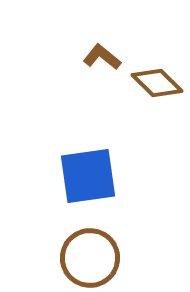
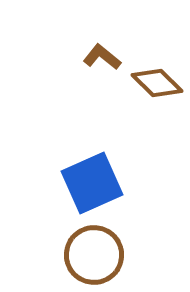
blue square: moved 4 px right, 7 px down; rotated 16 degrees counterclockwise
brown circle: moved 4 px right, 3 px up
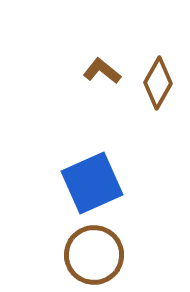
brown L-shape: moved 14 px down
brown diamond: moved 1 px right; rotated 75 degrees clockwise
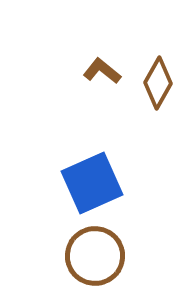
brown circle: moved 1 px right, 1 px down
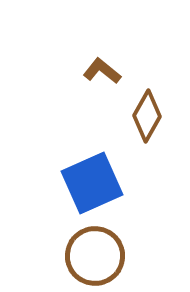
brown diamond: moved 11 px left, 33 px down
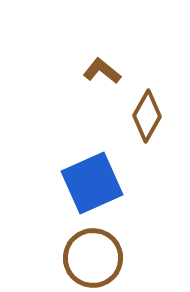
brown circle: moved 2 px left, 2 px down
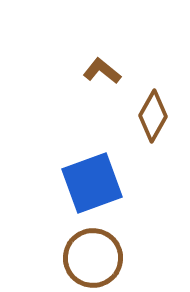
brown diamond: moved 6 px right
blue square: rotated 4 degrees clockwise
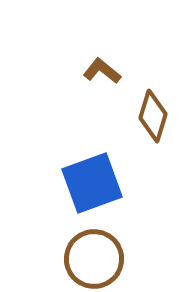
brown diamond: rotated 12 degrees counterclockwise
brown circle: moved 1 px right, 1 px down
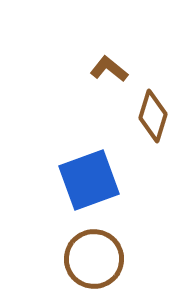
brown L-shape: moved 7 px right, 2 px up
blue square: moved 3 px left, 3 px up
